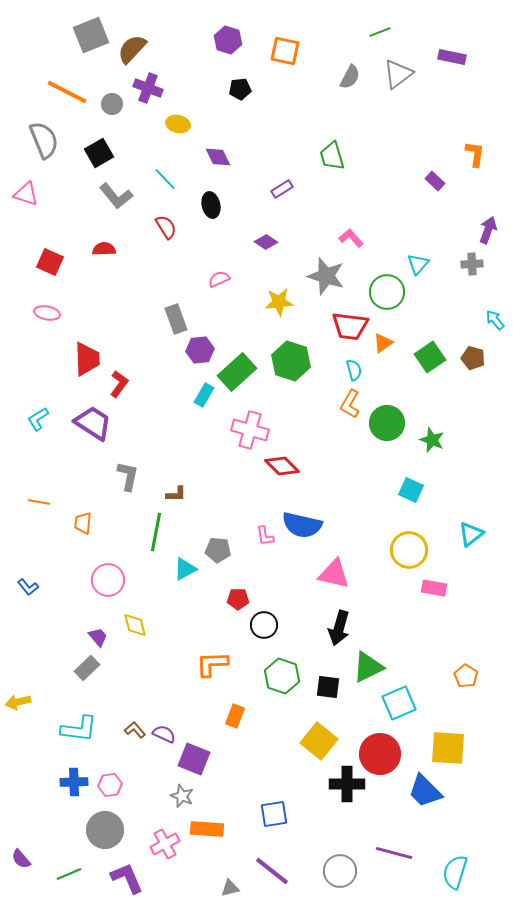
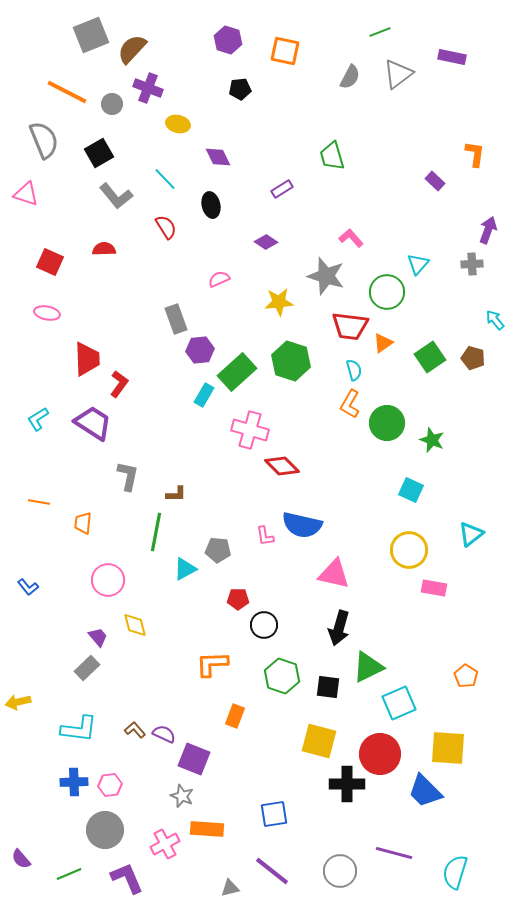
yellow square at (319, 741): rotated 24 degrees counterclockwise
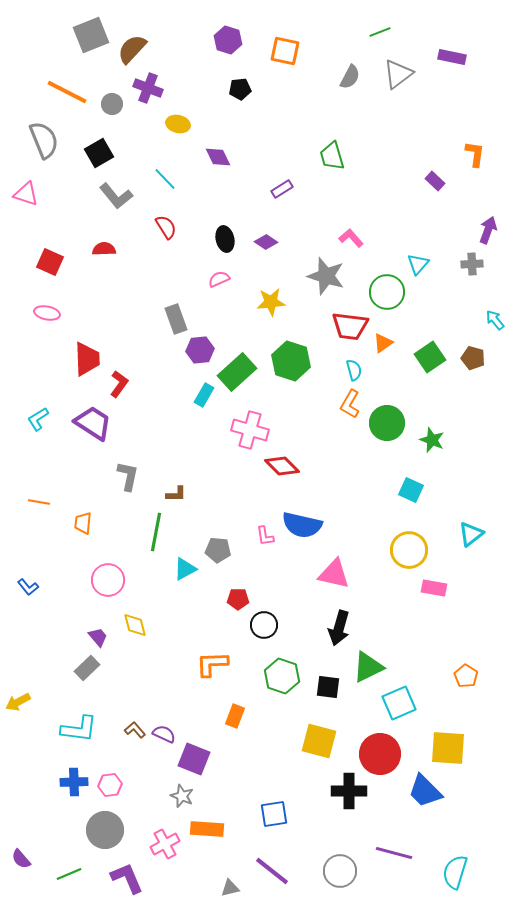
black ellipse at (211, 205): moved 14 px right, 34 px down
yellow star at (279, 302): moved 8 px left
yellow arrow at (18, 702): rotated 15 degrees counterclockwise
black cross at (347, 784): moved 2 px right, 7 px down
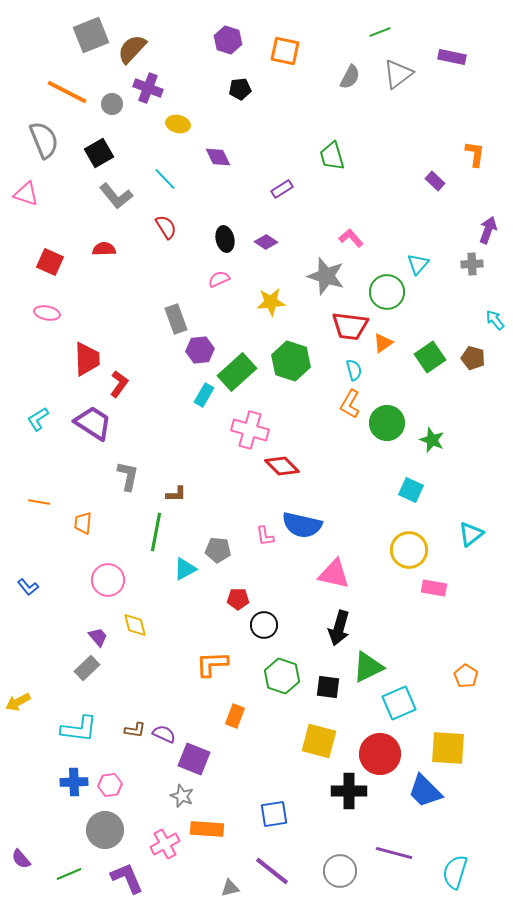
brown L-shape at (135, 730): rotated 140 degrees clockwise
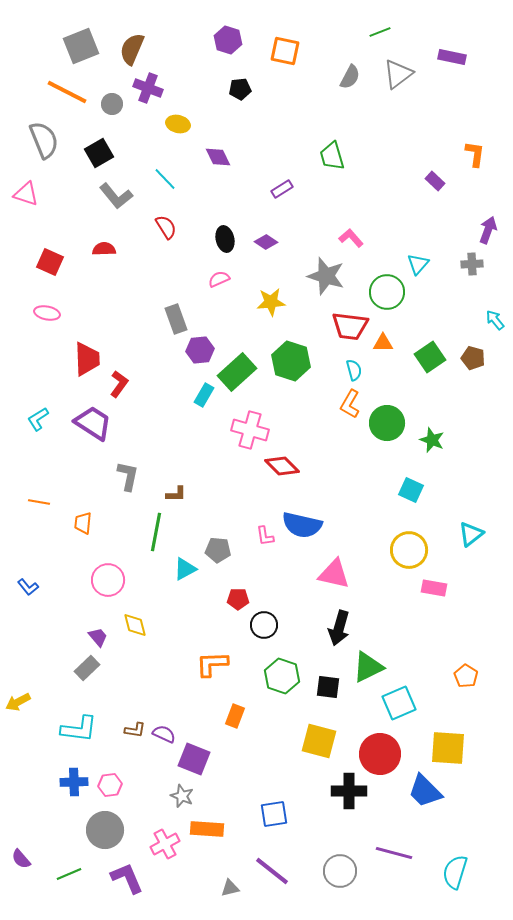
gray square at (91, 35): moved 10 px left, 11 px down
brown semicircle at (132, 49): rotated 20 degrees counterclockwise
orange triangle at (383, 343): rotated 35 degrees clockwise
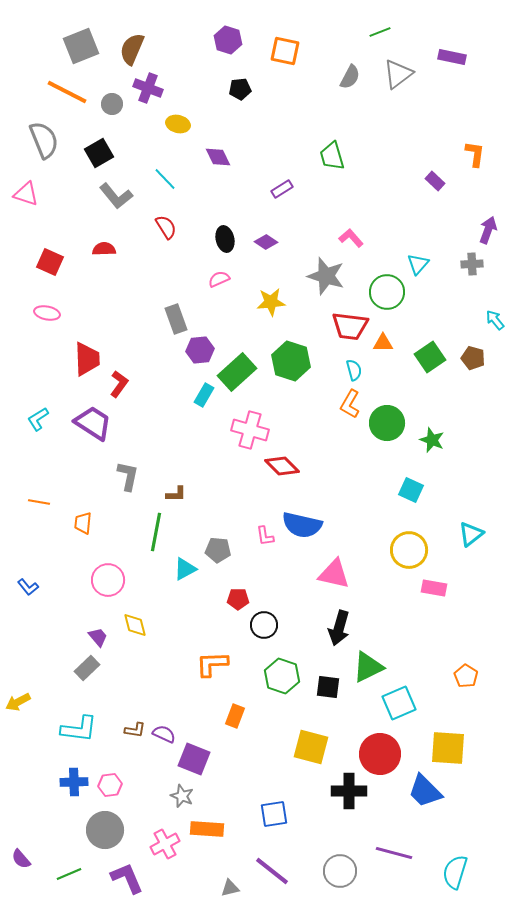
yellow square at (319, 741): moved 8 px left, 6 px down
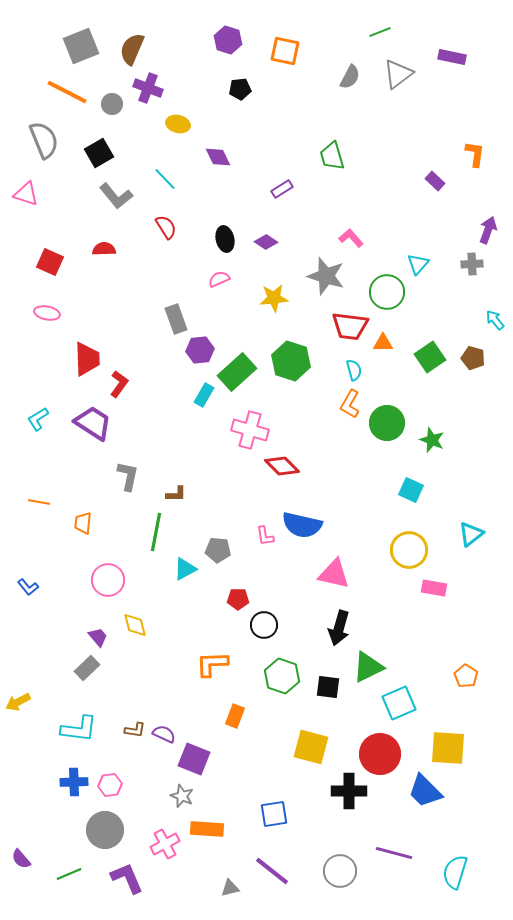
yellow star at (271, 302): moved 3 px right, 4 px up
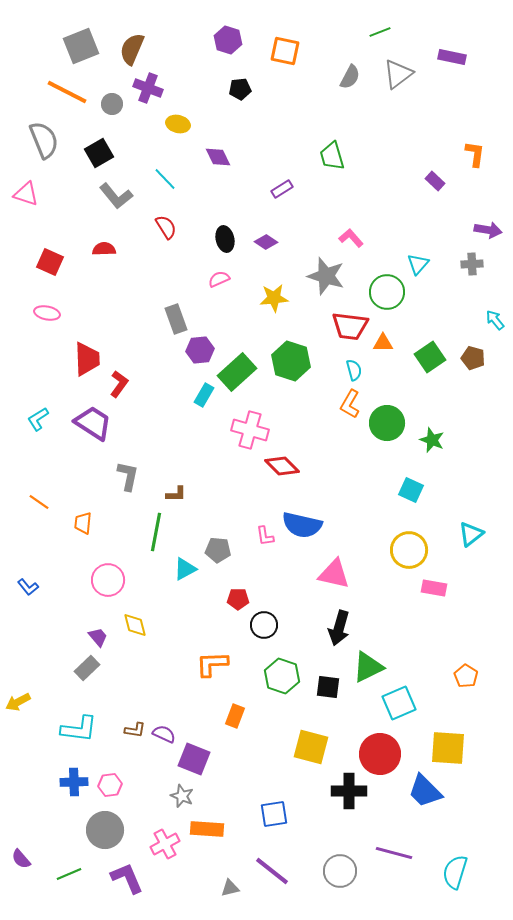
purple arrow at (488, 230): rotated 80 degrees clockwise
orange line at (39, 502): rotated 25 degrees clockwise
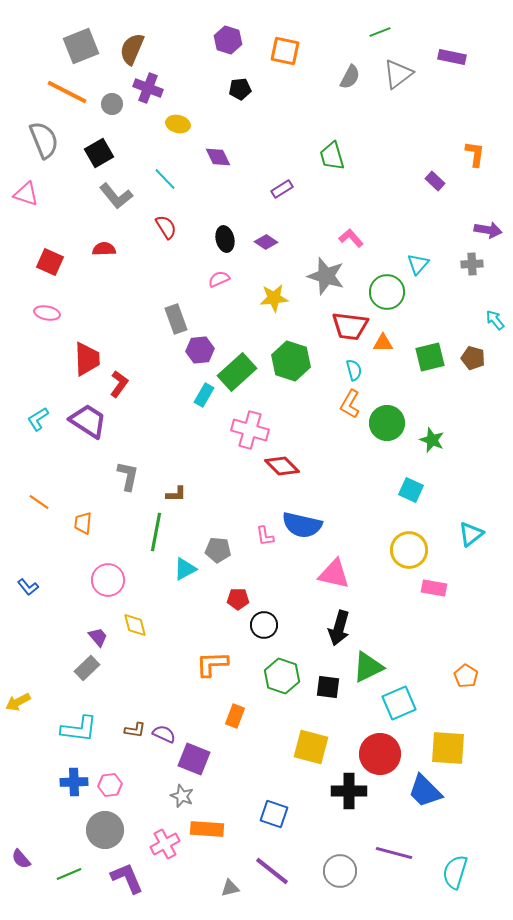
green square at (430, 357): rotated 20 degrees clockwise
purple trapezoid at (93, 423): moved 5 px left, 2 px up
blue square at (274, 814): rotated 28 degrees clockwise
